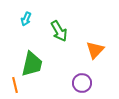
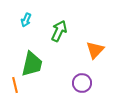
cyan arrow: moved 1 px down
green arrow: rotated 125 degrees counterclockwise
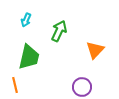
green trapezoid: moved 3 px left, 7 px up
purple circle: moved 4 px down
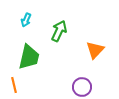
orange line: moved 1 px left
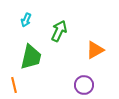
orange triangle: rotated 18 degrees clockwise
green trapezoid: moved 2 px right
purple circle: moved 2 px right, 2 px up
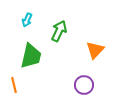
cyan arrow: moved 1 px right
orange triangle: rotated 18 degrees counterclockwise
green trapezoid: moved 1 px up
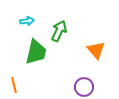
cyan arrow: moved 1 px down; rotated 120 degrees counterclockwise
orange triangle: moved 1 px right; rotated 24 degrees counterclockwise
green trapezoid: moved 5 px right, 4 px up
purple circle: moved 2 px down
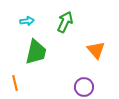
green arrow: moved 6 px right, 9 px up
orange line: moved 1 px right, 2 px up
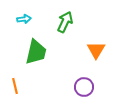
cyan arrow: moved 3 px left, 2 px up
orange triangle: rotated 12 degrees clockwise
orange line: moved 3 px down
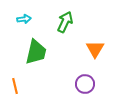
orange triangle: moved 1 px left, 1 px up
purple circle: moved 1 px right, 3 px up
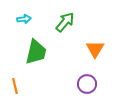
green arrow: rotated 15 degrees clockwise
purple circle: moved 2 px right
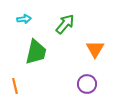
green arrow: moved 2 px down
